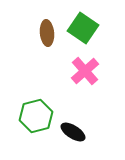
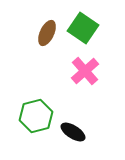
brown ellipse: rotated 30 degrees clockwise
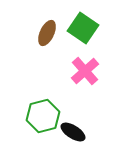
green hexagon: moved 7 px right
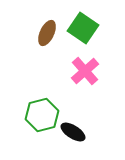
green hexagon: moved 1 px left, 1 px up
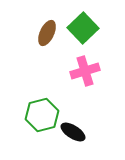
green square: rotated 12 degrees clockwise
pink cross: rotated 24 degrees clockwise
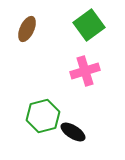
green square: moved 6 px right, 3 px up; rotated 8 degrees clockwise
brown ellipse: moved 20 px left, 4 px up
green hexagon: moved 1 px right, 1 px down
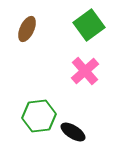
pink cross: rotated 24 degrees counterclockwise
green hexagon: moved 4 px left; rotated 8 degrees clockwise
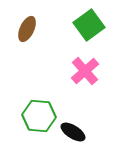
green hexagon: rotated 12 degrees clockwise
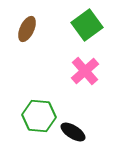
green square: moved 2 px left
